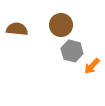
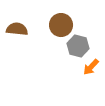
gray hexagon: moved 6 px right, 5 px up
orange arrow: moved 1 px left, 1 px down
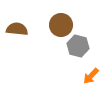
orange arrow: moved 9 px down
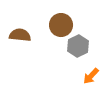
brown semicircle: moved 3 px right, 6 px down
gray hexagon: rotated 20 degrees clockwise
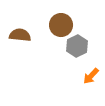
gray hexagon: moved 1 px left
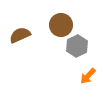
brown semicircle: rotated 30 degrees counterclockwise
orange arrow: moved 3 px left
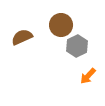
brown semicircle: moved 2 px right, 2 px down
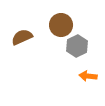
orange arrow: rotated 54 degrees clockwise
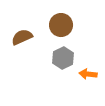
gray hexagon: moved 14 px left, 12 px down
orange arrow: moved 2 px up
